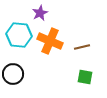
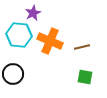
purple star: moved 7 px left
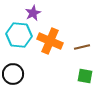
green square: moved 1 px up
